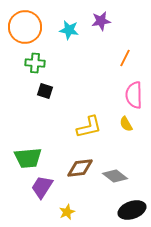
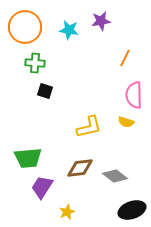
yellow semicircle: moved 2 px up; rotated 42 degrees counterclockwise
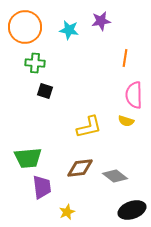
orange line: rotated 18 degrees counterclockwise
yellow semicircle: moved 1 px up
purple trapezoid: rotated 140 degrees clockwise
